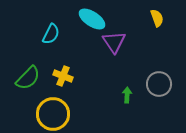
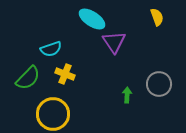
yellow semicircle: moved 1 px up
cyan semicircle: moved 15 px down; rotated 45 degrees clockwise
yellow cross: moved 2 px right, 2 px up
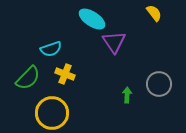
yellow semicircle: moved 3 px left, 4 px up; rotated 18 degrees counterclockwise
yellow circle: moved 1 px left, 1 px up
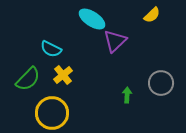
yellow semicircle: moved 2 px left, 2 px down; rotated 84 degrees clockwise
purple triangle: moved 1 px right, 1 px up; rotated 20 degrees clockwise
cyan semicircle: rotated 45 degrees clockwise
yellow cross: moved 2 px left, 1 px down; rotated 30 degrees clockwise
green semicircle: moved 1 px down
gray circle: moved 2 px right, 1 px up
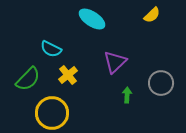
purple triangle: moved 21 px down
yellow cross: moved 5 px right
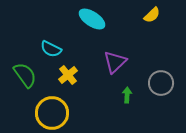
green semicircle: moved 3 px left, 4 px up; rotated 80 degrees counterclockwise
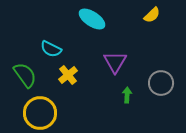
purple triangle: rotated 15 degrees counterclockwise
yellow circle: moved 12 px left
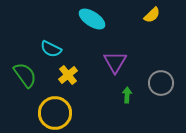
yellow circle: moved 15 px right
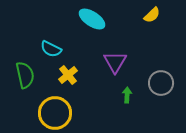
green semicircle: rotated 24 degrees clockwise
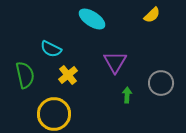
yellow circle: moved 1 px left, 1 px down
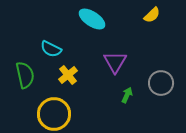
green arrow: rotated 21 degrees clockwise
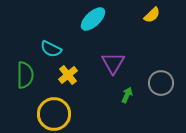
cyan ellipse: moved 1 px right; rotated 76 degrees counterclockwise
purple triangle: moved 2 px left, 1 px down
green semicircle: rotated 12 degrees clockwise
